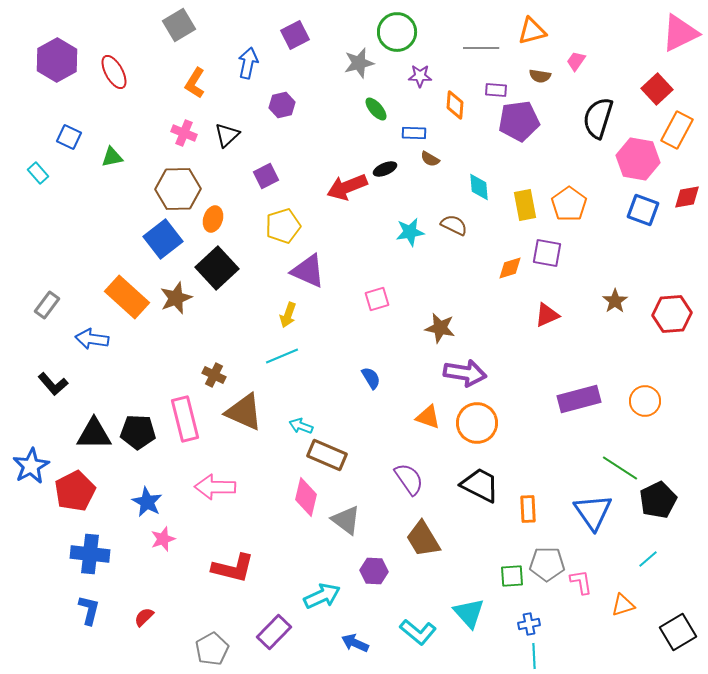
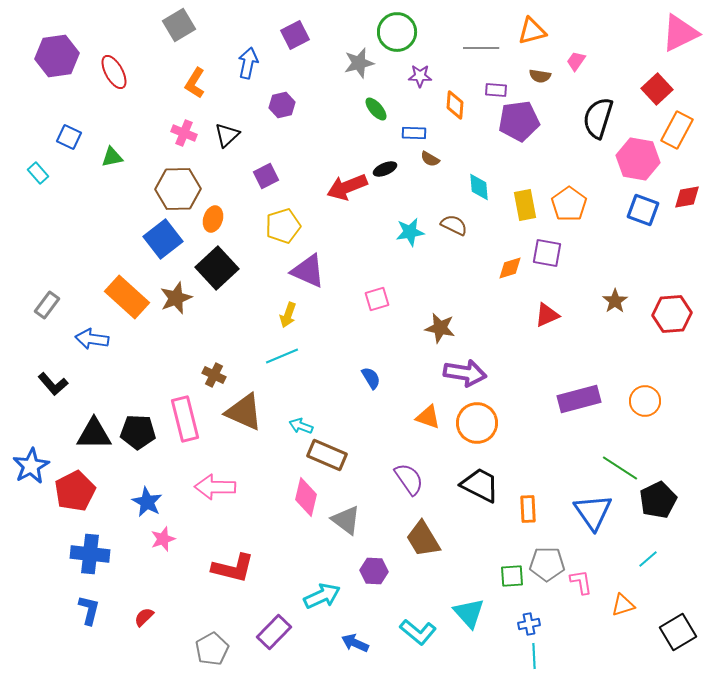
purple hexagon at (57, 60): moved 4 px up; rotated 21 degrees clockwise
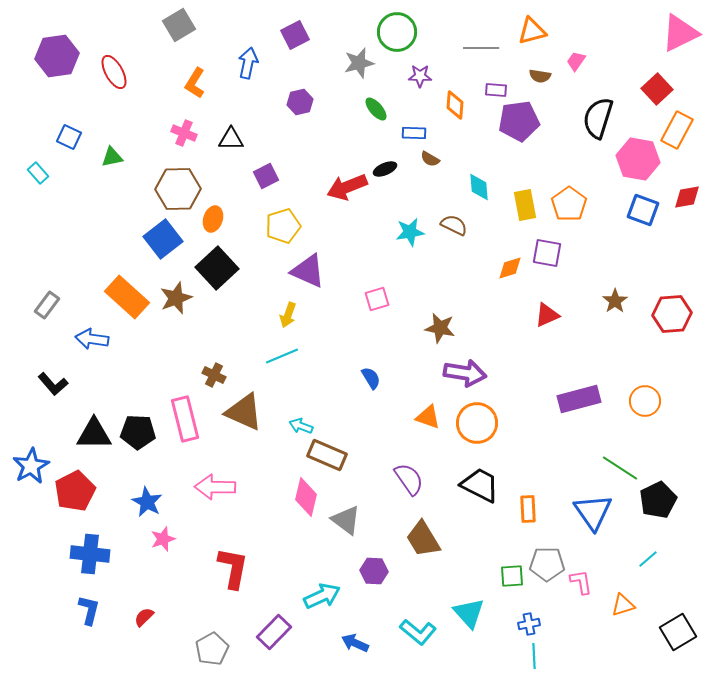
purple hexagon at (282, 105): moved 18 px right, 3 px up
black triangle at (227, 135): moved 4 px right, 4 px down; rotated 44 degrees clockwise
red L-shape at (233, 568): rotated 93 degrees counterclockwise
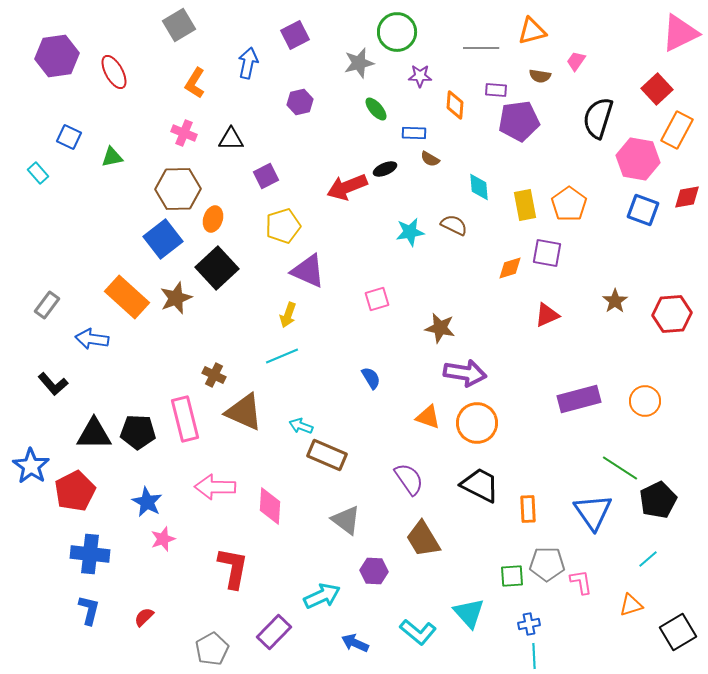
blue star at (31, 466): rotated 9 degrees counterclockwise
pink diamond at (306, 497): moved 36 px left, 9 px down; rotated 9 degrees counterclockwise
orange triangle at (623, 605): moved 8 px right
